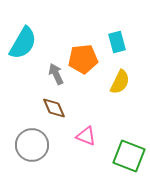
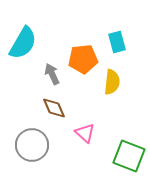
gray arrow: moved 4 px left
yellow semicircle: moved 8 px left; rotated 20 degrees counterclockwise
pink triangle: moved 1 px left, 3 px up; rotated 20 degrees clockwise
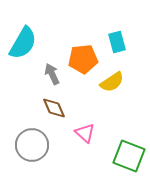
yellow semicircle: rotated 50 degrees clockwise
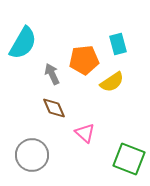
cyan rectangle: moved 1 px right, 2 px down
orange pentagon: moved 1 px right, 1 px down
gray circle: moved 10 px down
green square: moved 3 px down
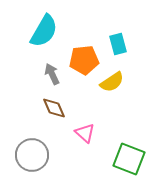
cyan semicircle: moved 21 px right, 12 px up
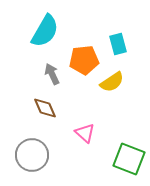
cyan semicircle: moved 1 px right
brown diamond: moved 9 px left
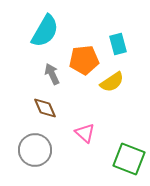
gray circle: moved 3 px right, 5 px up
